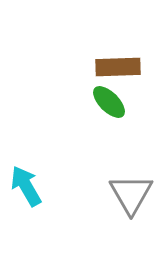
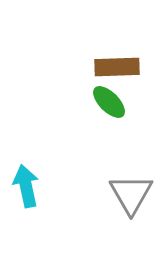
brown rectangle: moved 1 px left
cyan arrow: rotated 18 degrees clockwise
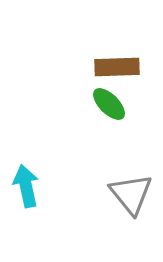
green ellipse: moved 2 px down
gray triangle: rotated 9 degrees counterclockwise
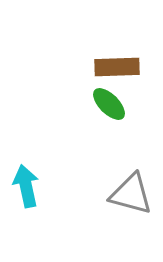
gray triangle: rotated 36 degrees counterclockwise
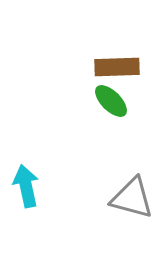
green ellipse: moved 2 px right, 3 px up
gray triangle: moved 1 px right, 4 px down
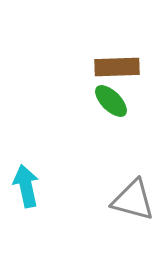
gray triangle: moved 1 px right, 2 px down
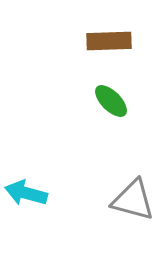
brown rectangle: moved 8 px left, 26 px up
cyan arrow: moved 7 px down; rotated 63 degrees counterclockwise
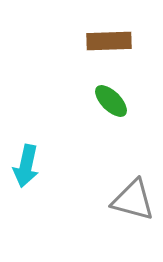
cyan arrow: moved 27 px up; rotated 93 degrees counterclockwise
